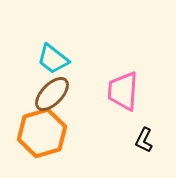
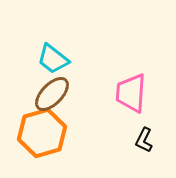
pink trapezoid: moved 8 px right, 2 px down
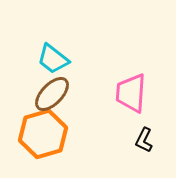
orange hexagon: moved 1 px right, 1 px down
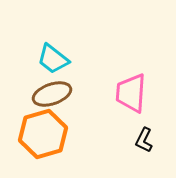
brown ellipse: rotated 27 degrees clockwise
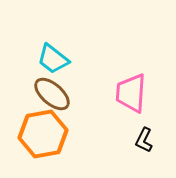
brown ellipse: rotated 60 degrees clockwise
orange hexagon: rotated 6 degrees clockwise
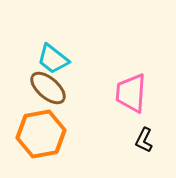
brown ellipse: moved 4 px left, 6 px up
orange hexagon: moved 2 px left
